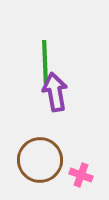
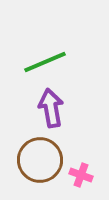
green line: rotated 69 degrees clockwise
purple arrow: moved 4 px left, 16 px down
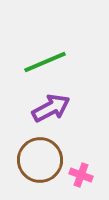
purple arrow: rotated 72 degrees clockwise
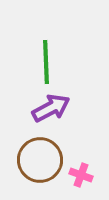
green line: moved 1 px right; rotated 69 degrees counterclockwise
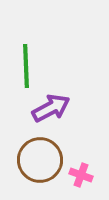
green line: moved 20 px left, 4 px down
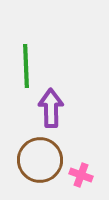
purple arrow: rotated 63 degrees counterclockwise
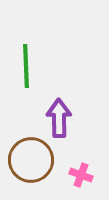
purple arrow: moved 8 px right, 10 px down
brown circle: moved 9 px left
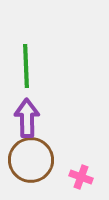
purple arrow: moved 32 px left
pink cross: moved 2 px down
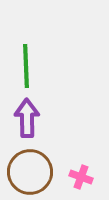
brown circle: moved 1 px left, 12 px down
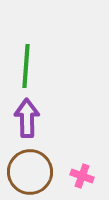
green line: rotated 6 degrees clockwise
pink cross: moved 1 px right, 1 px up
